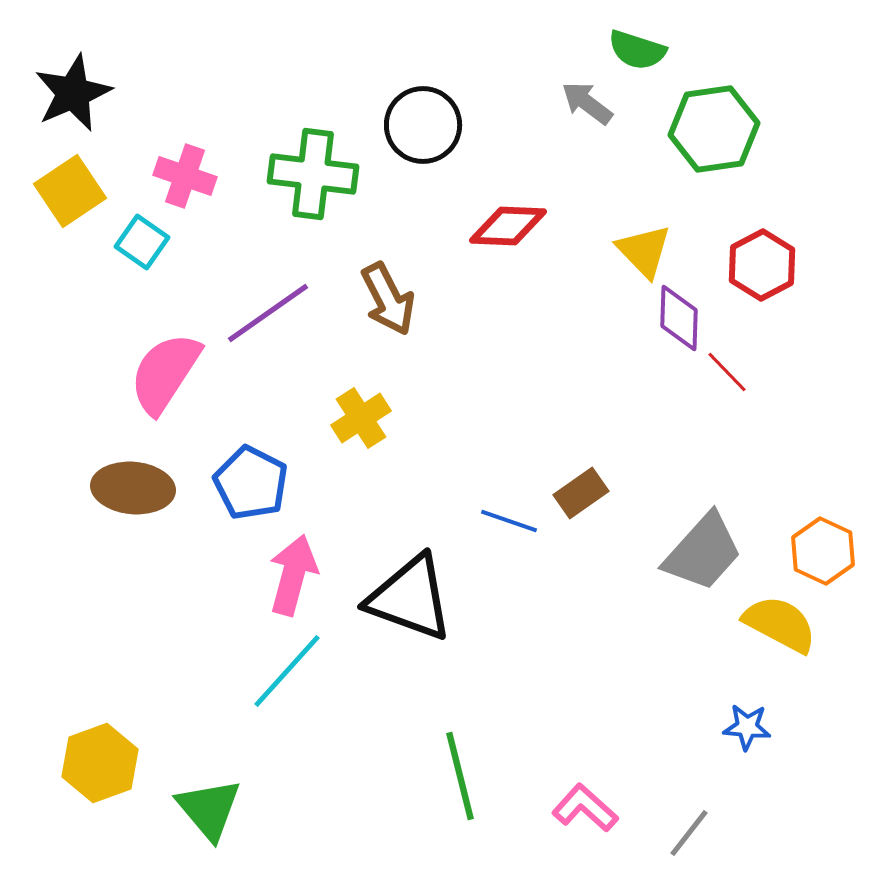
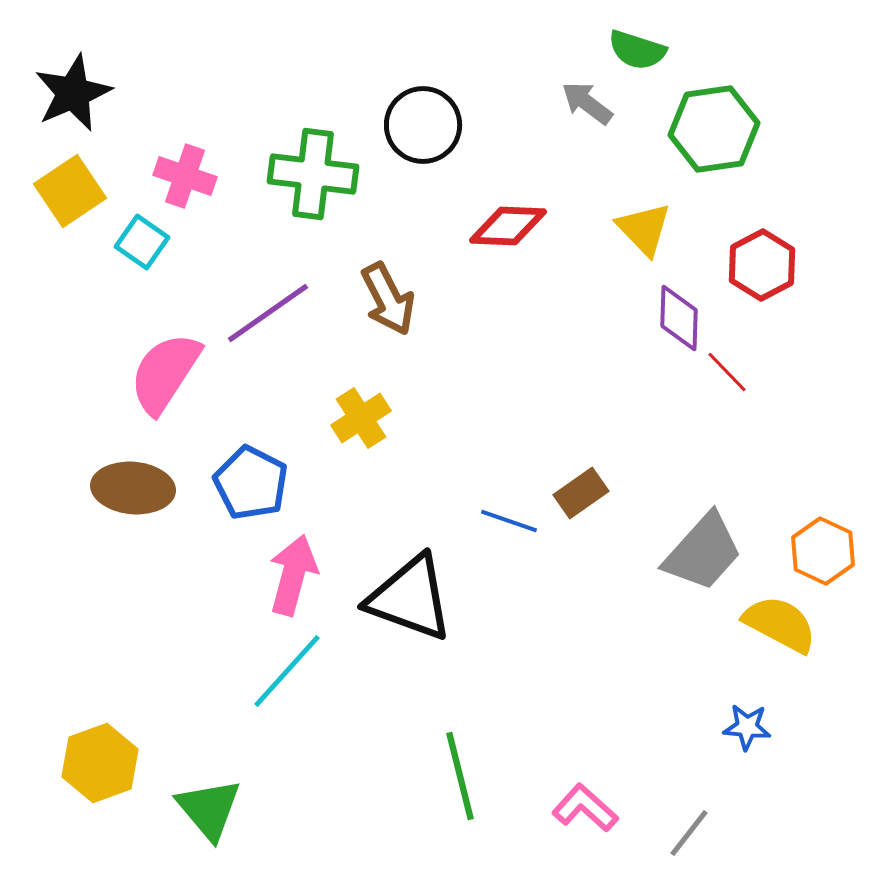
yellow triangle: moved 22 px up
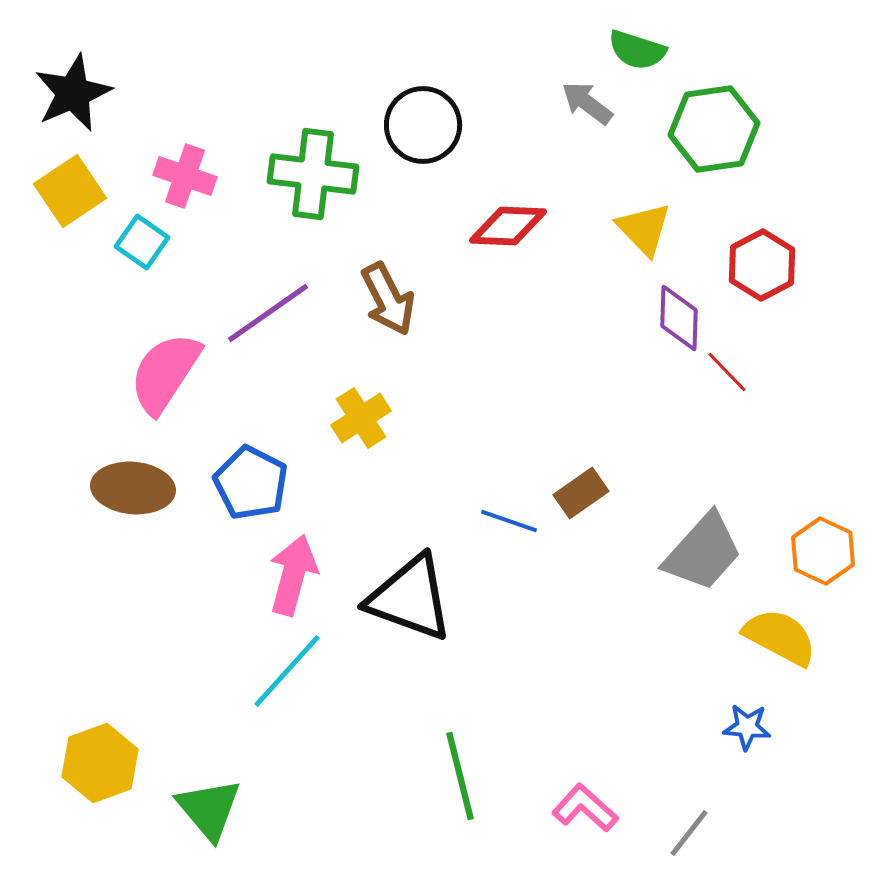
yellow semicircle: moved 13 px down
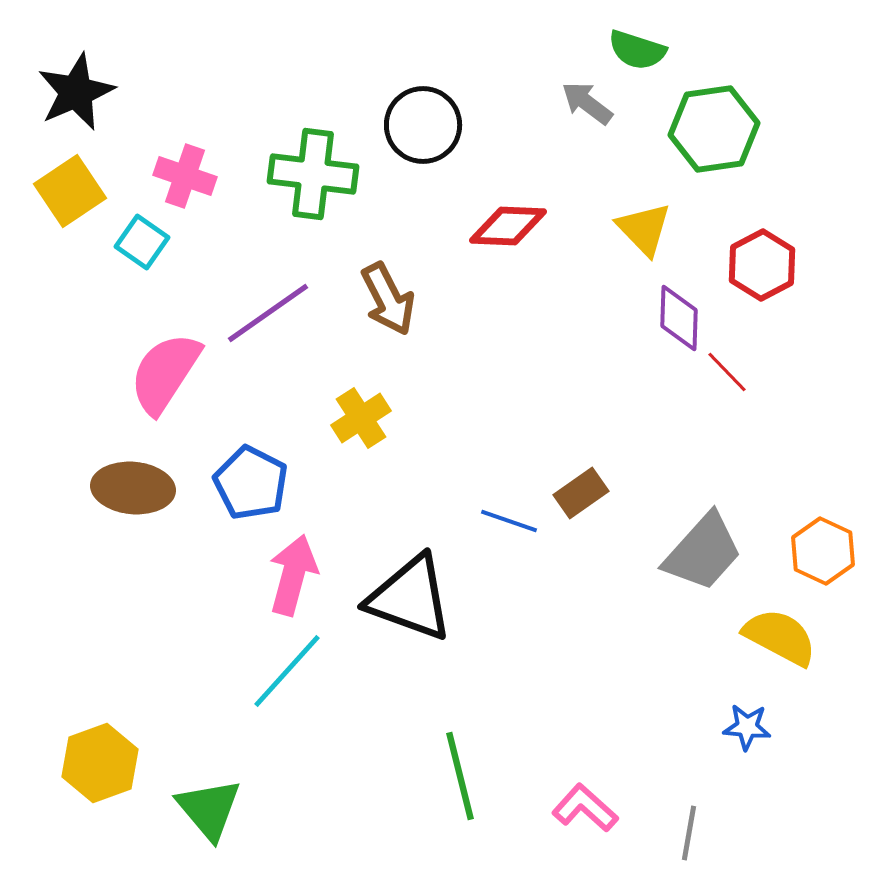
black star: moved 3 px right, 1 px up
gray line: rotated 28 degrees counterclockwise
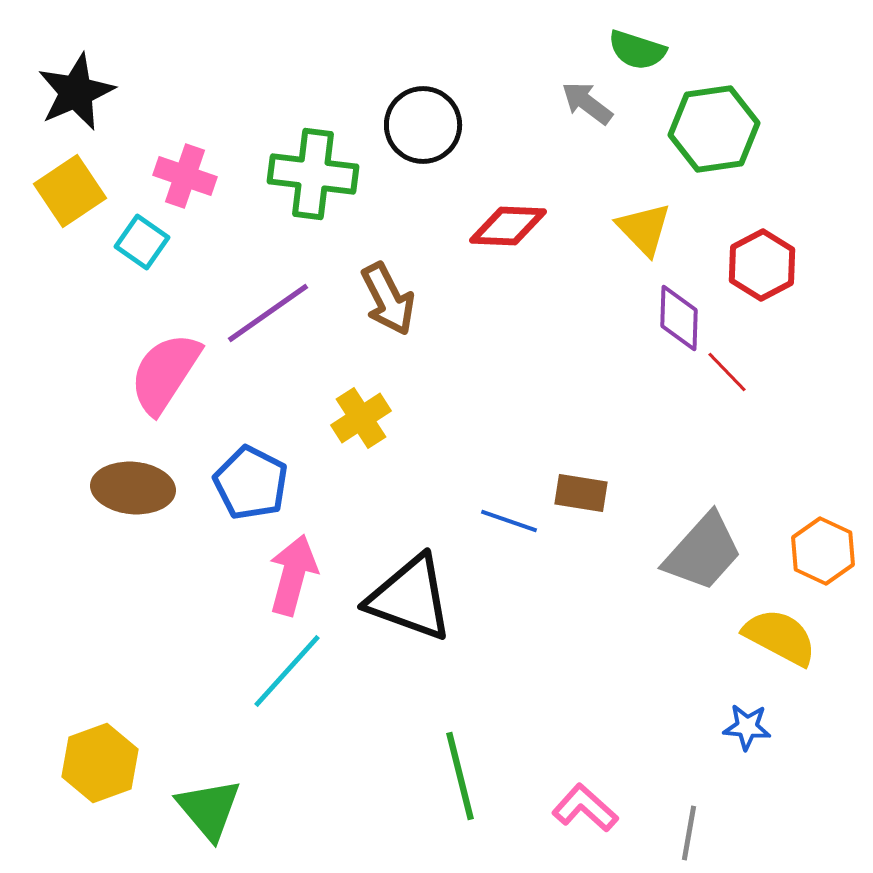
brown rectangle: rotated 44 degrees clockwise
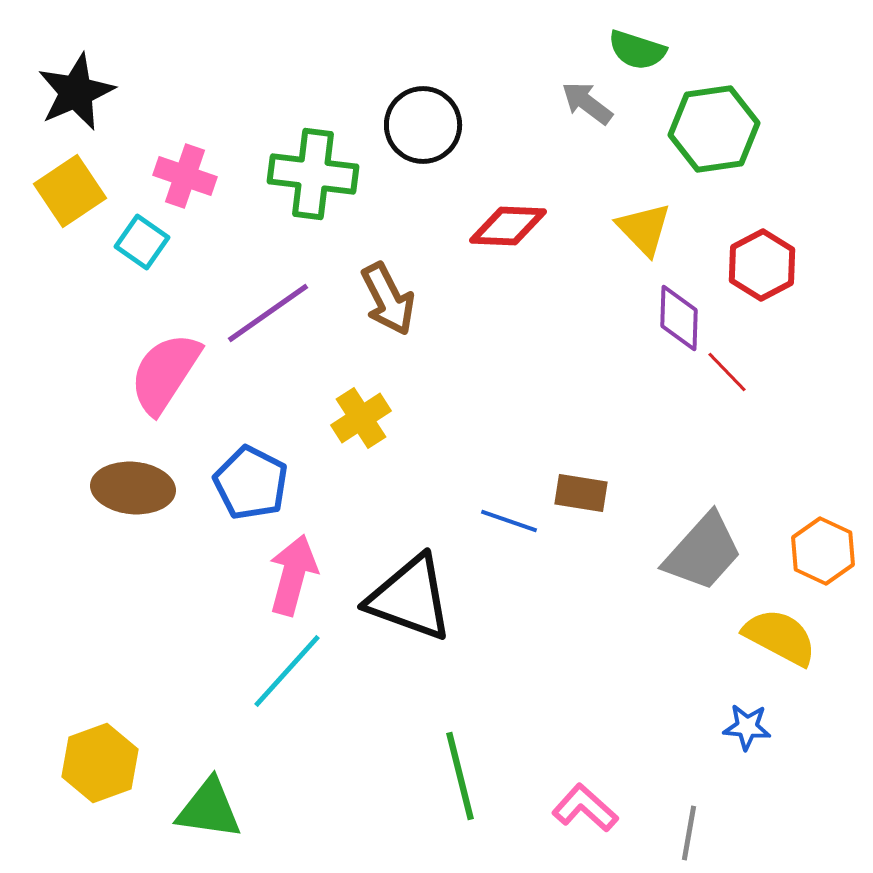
green triangle: rotated 42 degrees counterclockwise
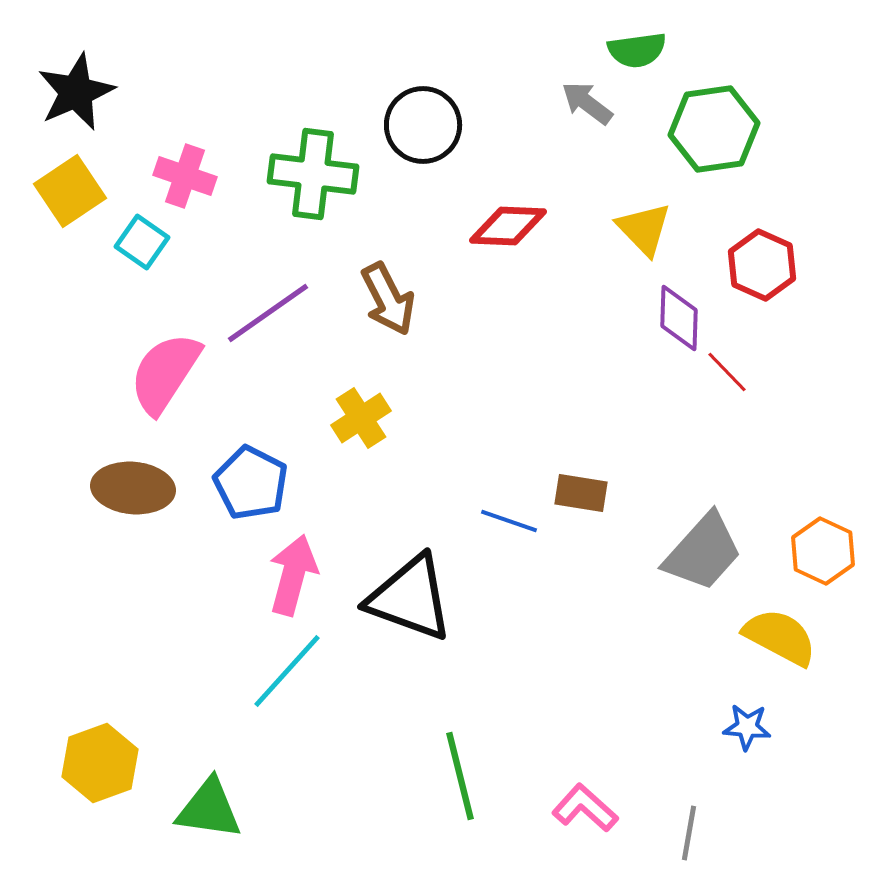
green semicircle: rotated 26 degrees counterclockwise
red hexagon: rotated 8 degrees counterclockwise
